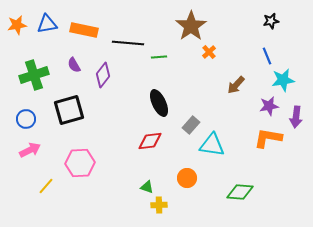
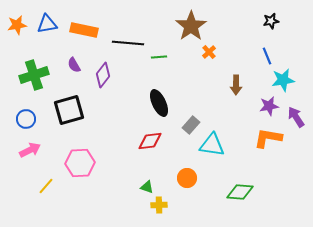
brown arrow: rotated 42 degrees counterclockwise
purple arrow: rotated 140 degrees clockwise
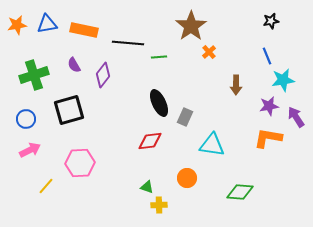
gray rectangle: moved 6 px left, 8 px up; rotated 18 degrees counterclockwise
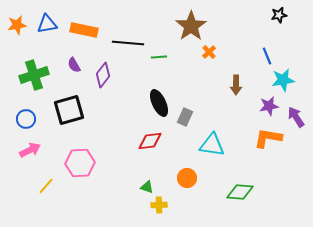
black star: moved 8 px right, 6 px up
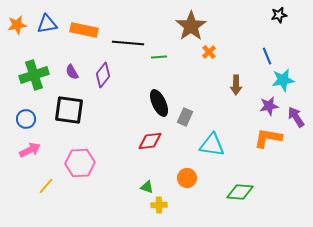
purple semicircle: moved 2 px left, 7 px down
black square: rotated 24 degrees clockwise
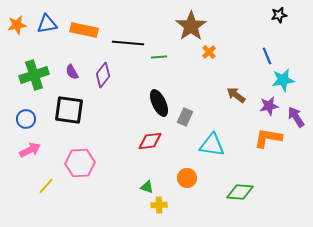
brown arrow: moved 10 px down; rotated 126 degrees clockwise
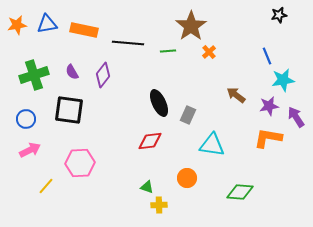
green line: moved 9 px right, 6 px up
gray rectangle: moved 3 px right, 2 px up
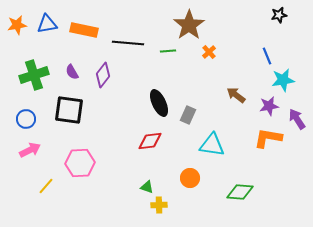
brown star: moved 2 px left, 1 px up
purple arrow: moved 1 px right, 2 px down
orange circle: moved 3 px right
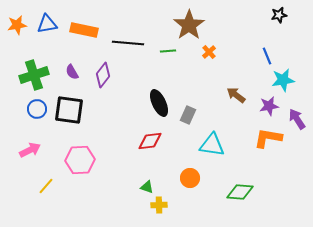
blue circle: moved 11 px right, 10 px up
pink hexagon: moved 3 px up
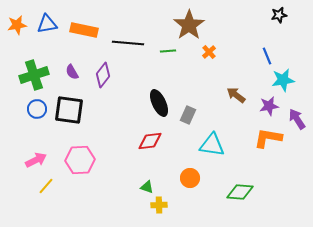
pink arrow: moved 6 px right, 10 px down
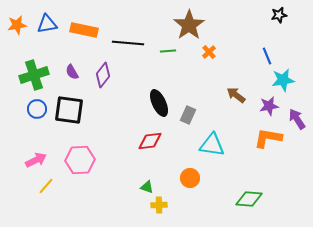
green diamond: moved 9 px right, 7 px down
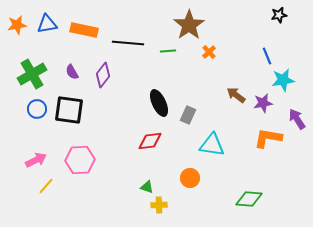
green cross: moved 2 px left, 1 px up; rotated 12 degrees counterclockwise
purple star: moved 6 px left, 3 px up
